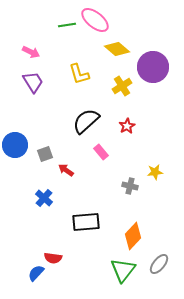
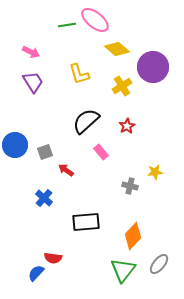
gray square: moved 2 px up
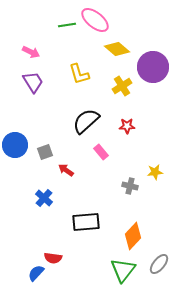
red star: rotated 28 degrees clockwise
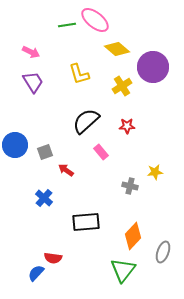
gray ellipse: moved 4 px right, 12 px up; rotated 20 degrees counterclockwise
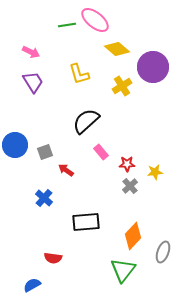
red star: moved 38 px down
gray cross: rotated 35 degrees clockwise
blue semicircle: moved 4 px left, 12 px down; rotated 18 degrees clockwise
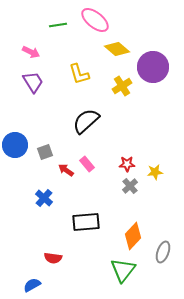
green line: moved 9 px left
pink rectangle: moved 14 px left, 12 px down
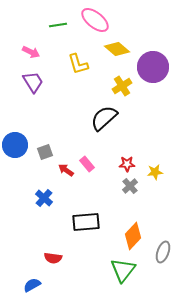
yellow L-shape: moved 1 px left, 10 px up
black semicircle: moved 18 px right, 3 px up
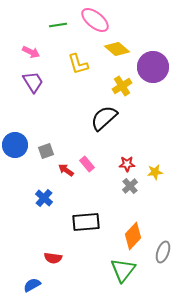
gray square: moved 1 px right, 1 px up
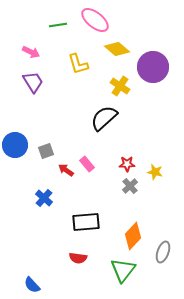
yellow cross: moved 2 px left; rotated 24 degrees counterclockwise
yellow star: rotated 21 degrees clockwise
red semicircle: moved 25 px right
blue semicircle: rotated 102 degrees counterclockwise
